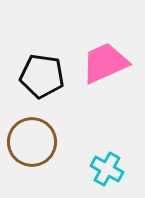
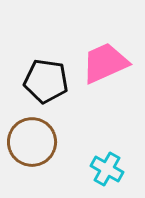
black pentagon: moved 4 px right, 5 px down
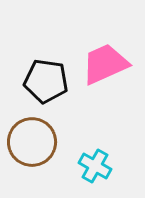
pink trapezoid: moved 1 px down
cyan cross: moved 12 px left, 3 px up
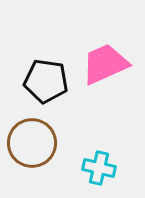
brown circle: moved 1 px down
cyan cross: moved 4 px right, 2 px down; rotated 16 degrees counterclockwise
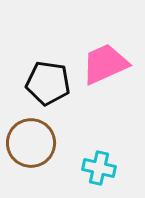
black pentagon: moved 2 px right, 2 px down
brown circle: moved 1 px left
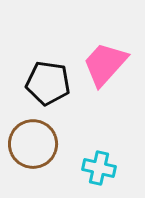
pink trapezoid: rotated 24 degrees counterclockwise
brown circle: moved 2 px right, 1 px down
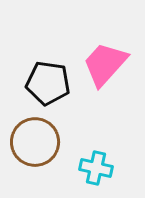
brown circle: moved 2 px right, 2 px up
cyan cross: moved 3 px left
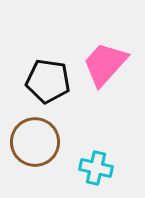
black pentagon: moved 2 px up
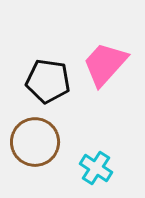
cyan cross: rotated 20 degrees clockwise
